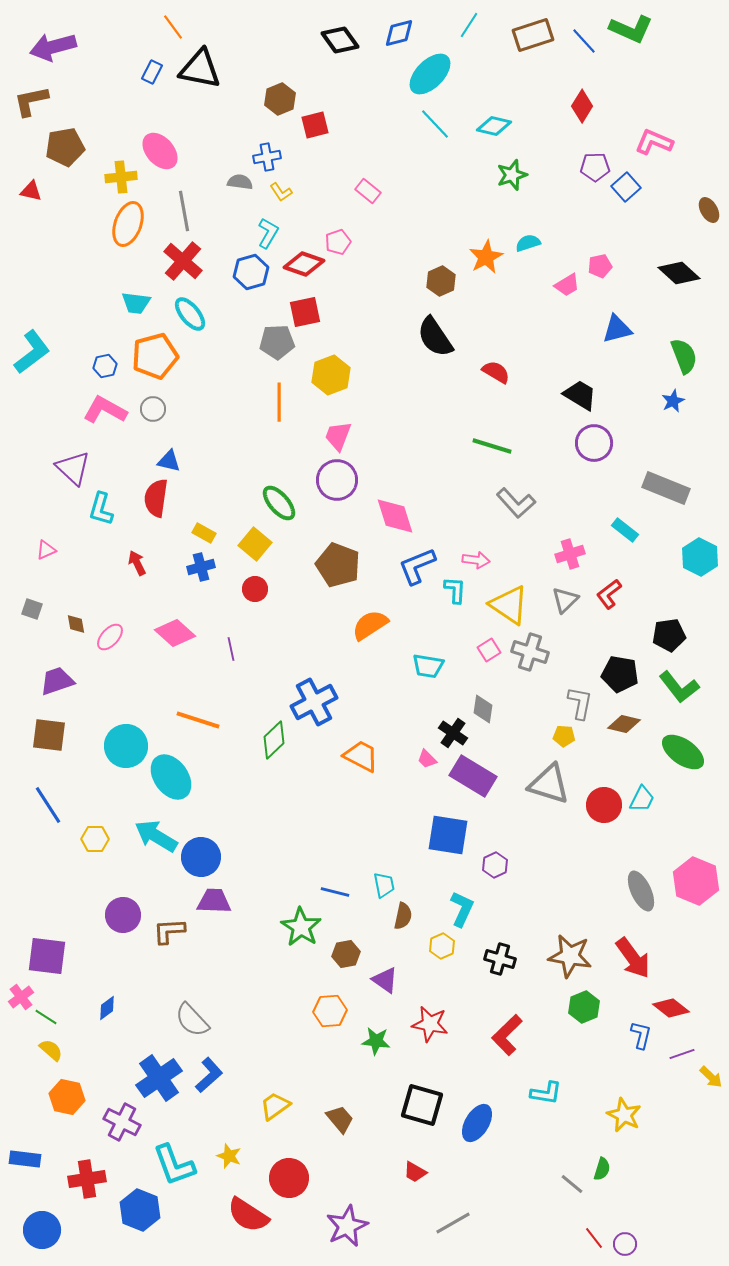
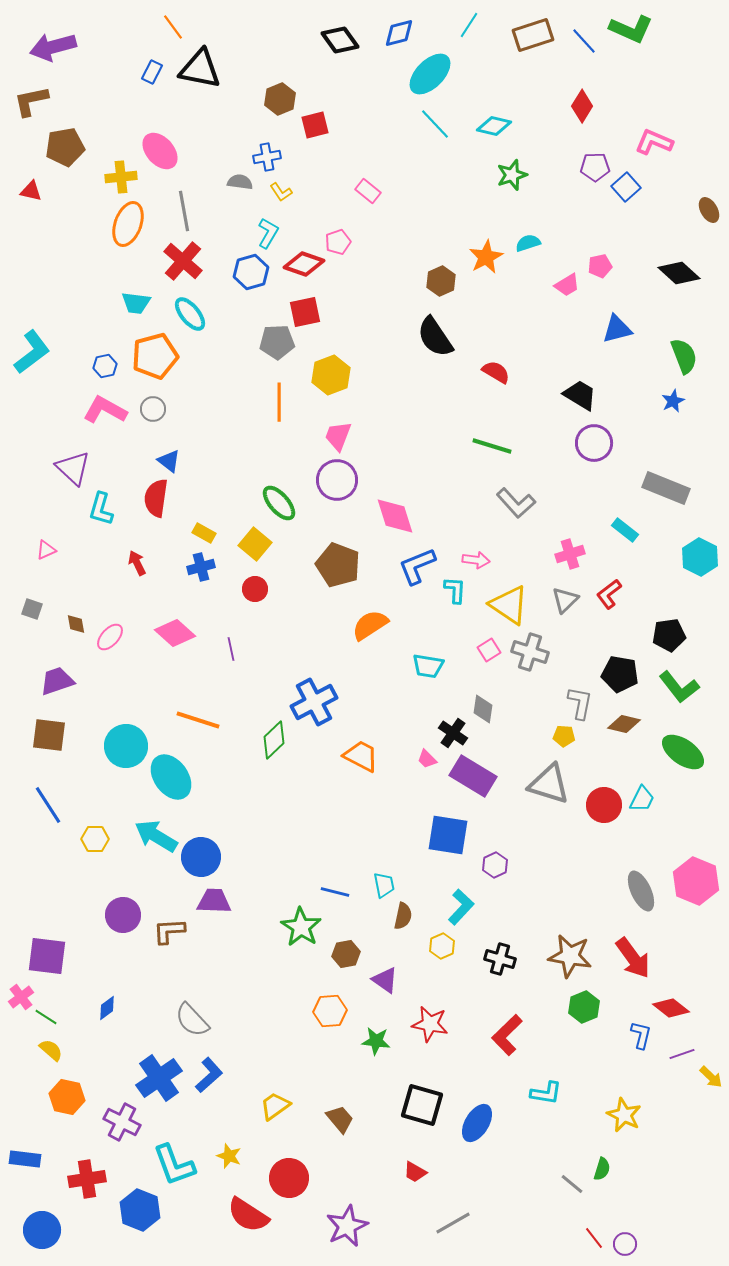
blue triangle at (169, 461): rotated 25 degrees clockwise
cyan L-shape at (462, 909): moved 1 px left, 2 px up; rotated 18 degrees clockwise
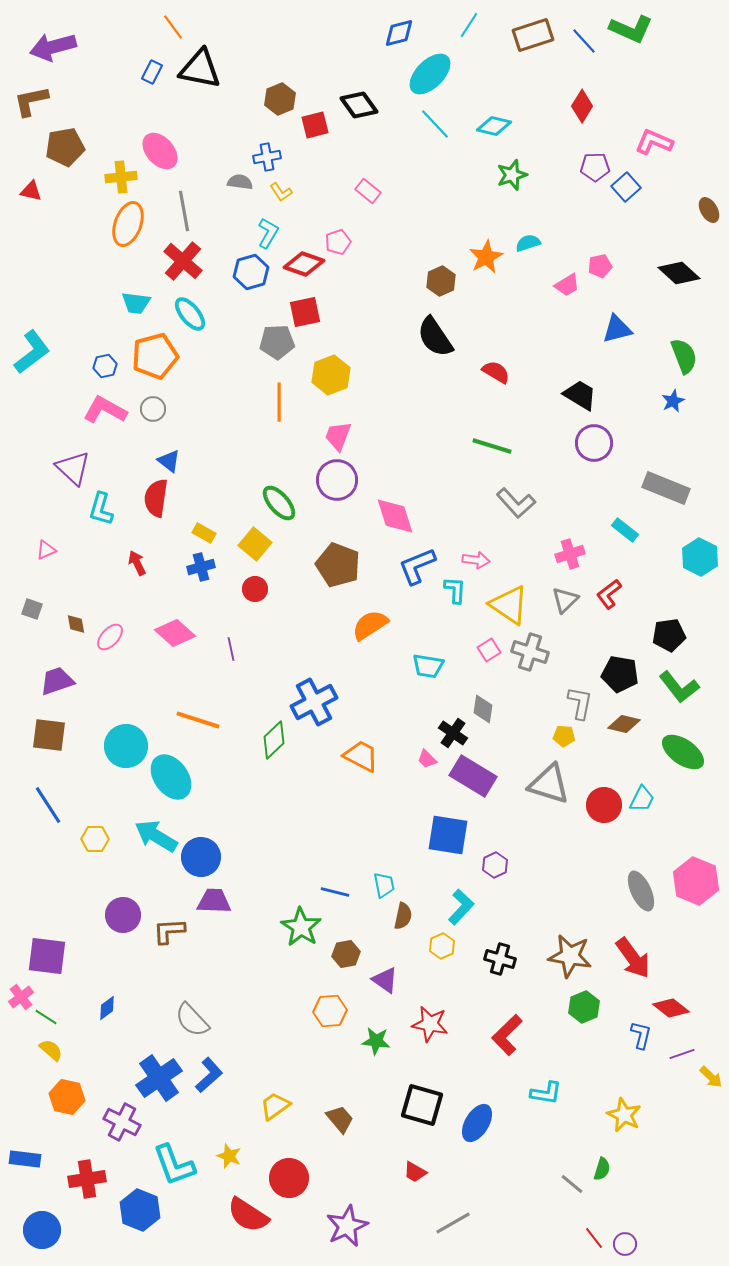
black diamond at (340, 40): moved 19 px right, 65 px down
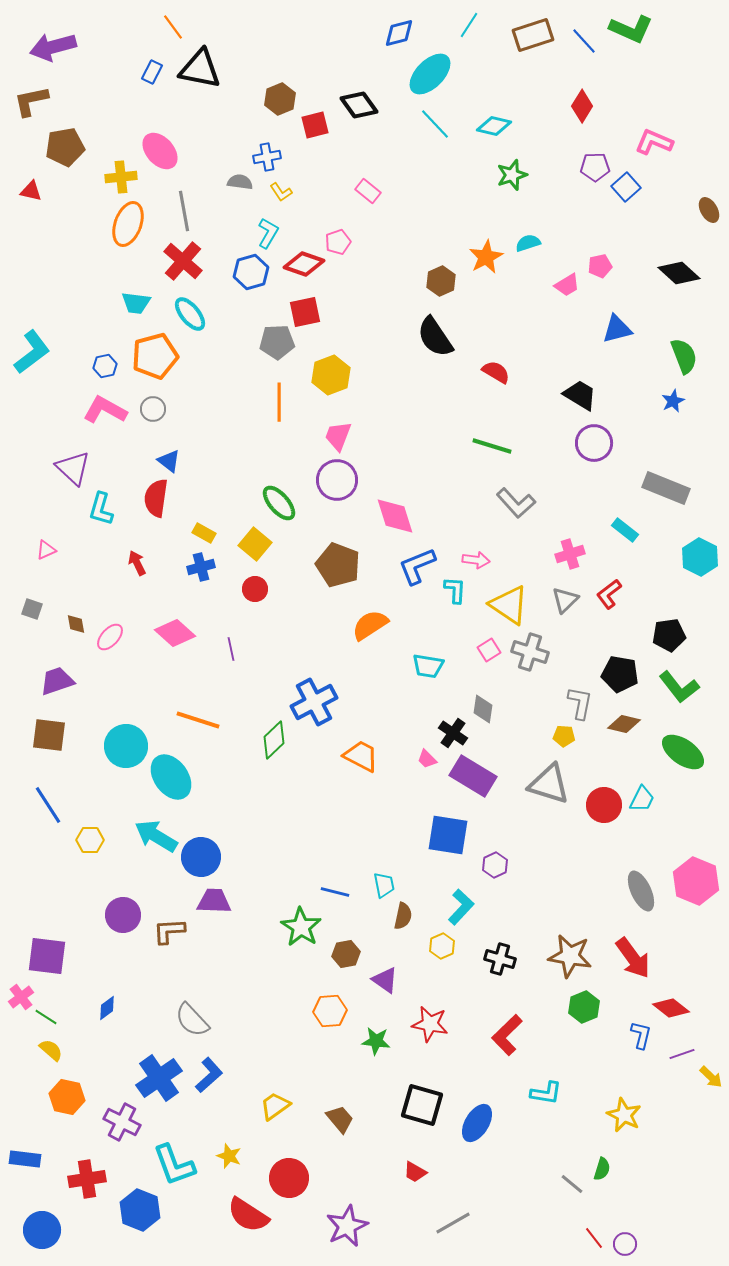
yellow hexagon at (95, 839): moved 5 px left, 1 px down
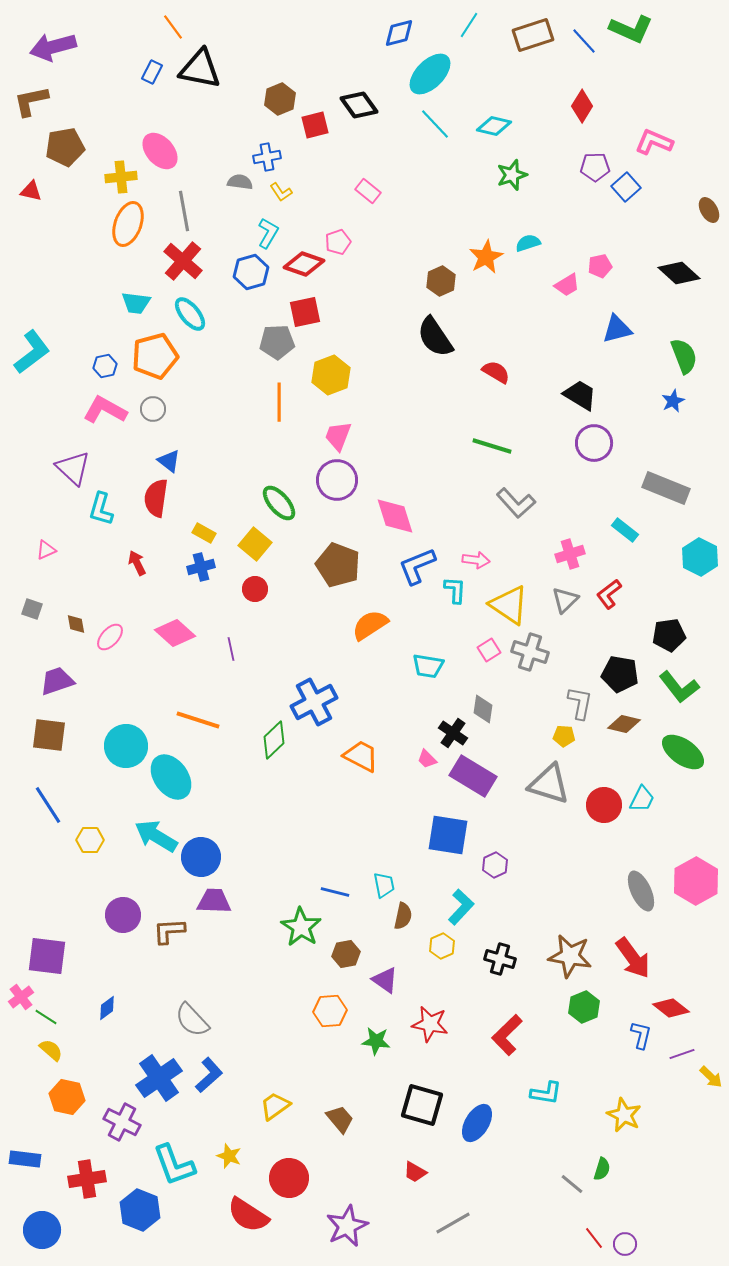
pink hexagon at (696, 881): rotated 9 degrees clockwise
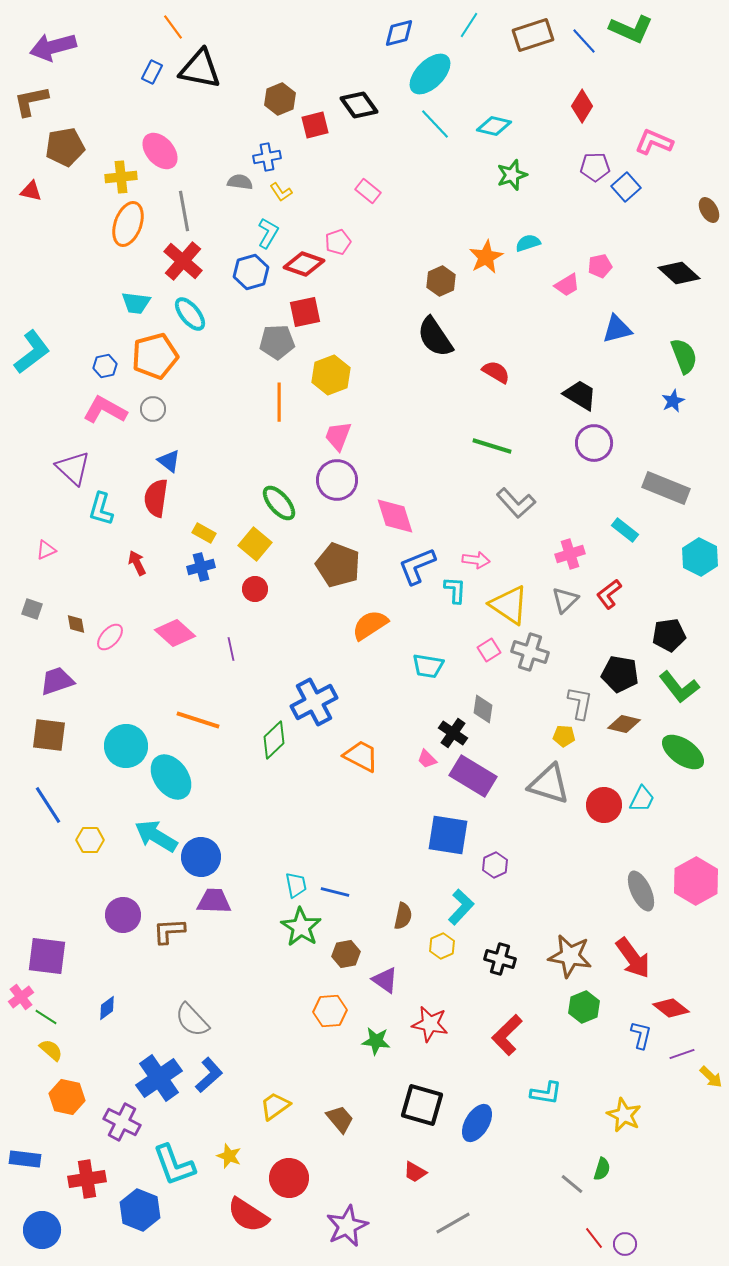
cyan trapezoid at (384, 885): moved 88 px left
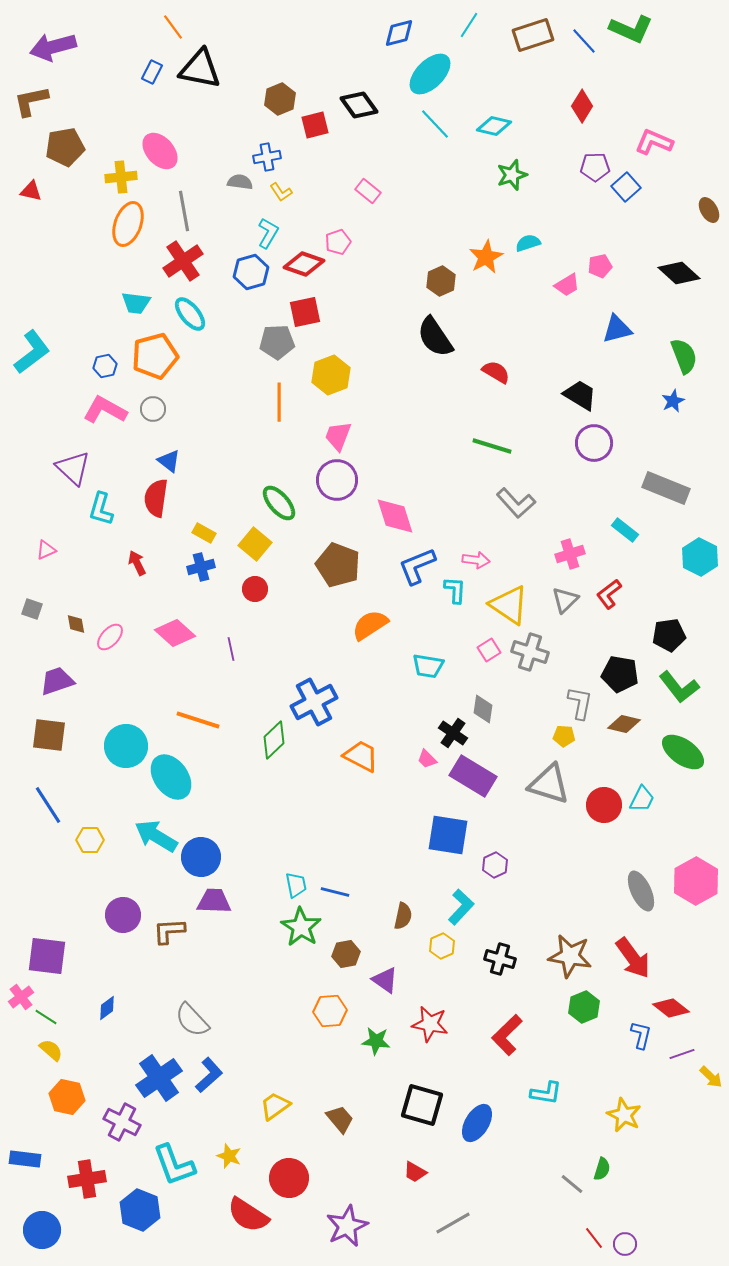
red cross at (183, 261): rotated 15 degrees clockwise
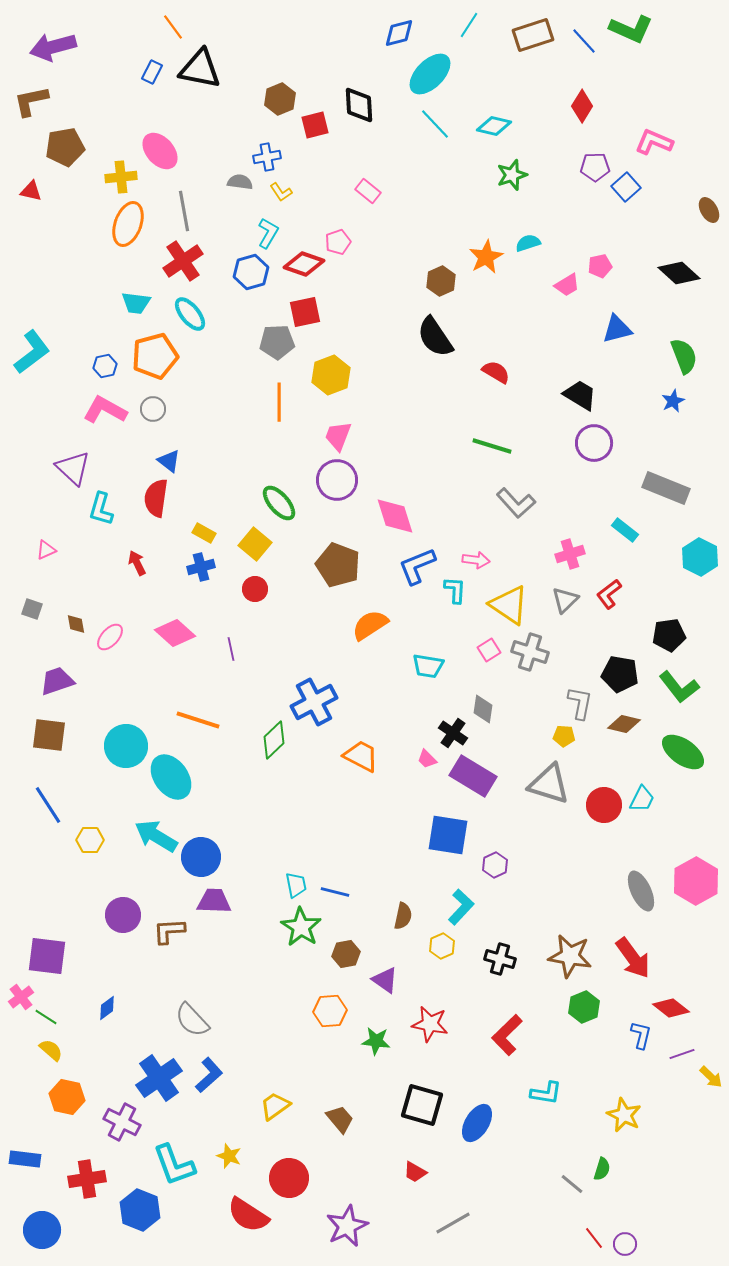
black diamond at (359, 105): rotated 33 degrees clockwise
